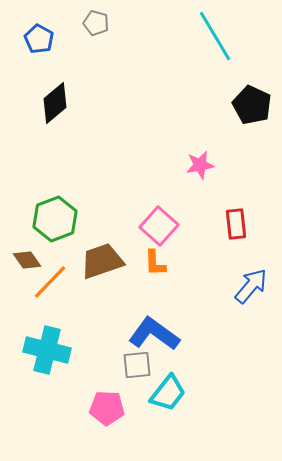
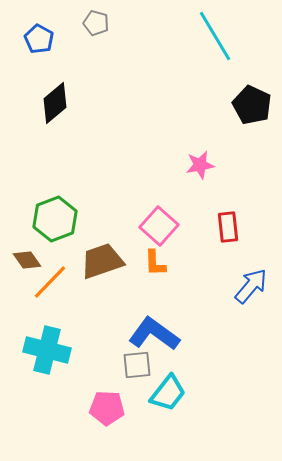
red rectangle: moved 8 px left, 3 px down
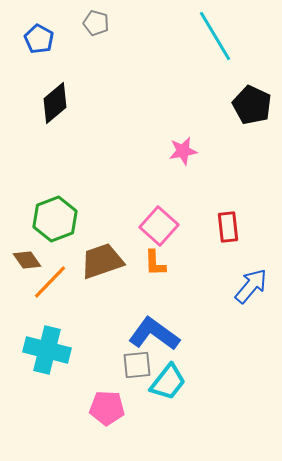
pink star: moved 17 px left, 14 px up
cyan trapezoid: moved 11 px up
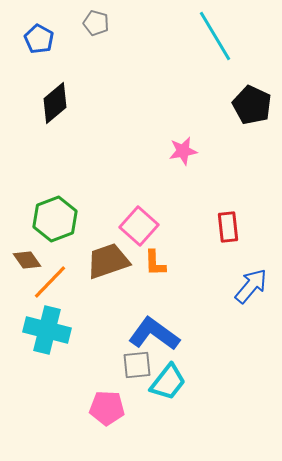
pink square: moved 20 px left
brown trapezoid: moved 6 px right
cyan cross: moved 20 px up
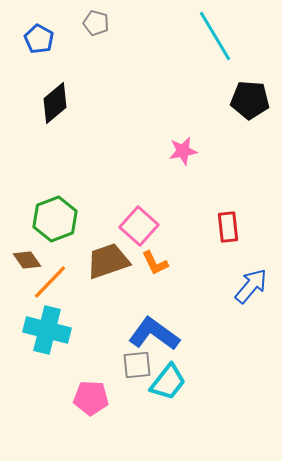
black pentagon: moved 2 px left, 5 px up; rotated 21 degrees counterclockwise
orange L-shape: rotated 24 degrees counterclockwise
pink pentagon: moved 16 px left, 10 px up
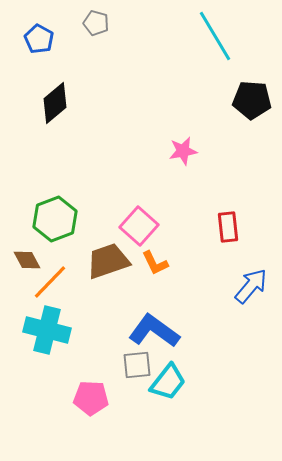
black pentagon: moved 2 px right
brown diamond: rotated 8 degrees clockwise
blue L-shape: moved 3 px up
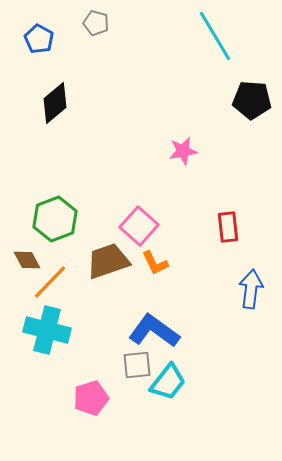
blue arrow: moved 3 px down; rotated 33 degrees counterclockwise
pink pentagon: rotated 20 degrees counterclockwise
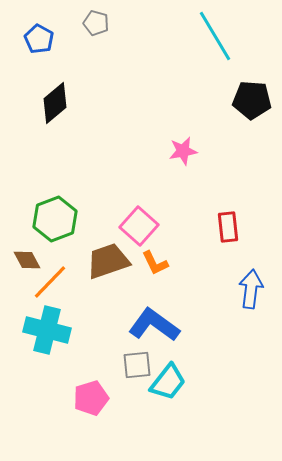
blue L-shape: moved 6 px up
